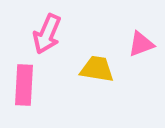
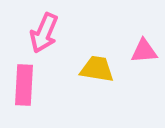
pink arrow: moved 3 px left, 1 px up
pink triangle: moved 3 px right, 7 px down; rotated 16 degrees clockwise
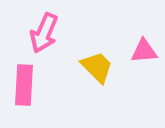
yellow trapezoid: moved 2 px up; rotated 36 degrees clockwise
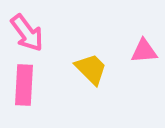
pink arrow: moved 17 px left; rotated 60 degrees counterclockwise
yellow trapezoid: moved 6 px left, 2 px down
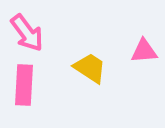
yellow trapezoid: moved 1 px left, 1 px up; rotated 12 degrees counterclockwise
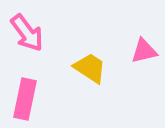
pink triangle: rotated 8 degrees counterclockwise
pink rectangle: moved 1 px right, 14 px down; rotated 9 degrees clockwise
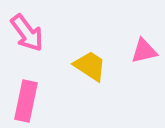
yellow trapezoid: moved 2 px up
pink rectangle: moved 1 px right, 2 px down
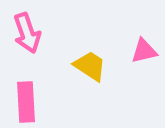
pink arrow: rotated 18 degrees clockwise
pink rectangle: moved 1 px down; rotated 15 degrees counterclockwise
